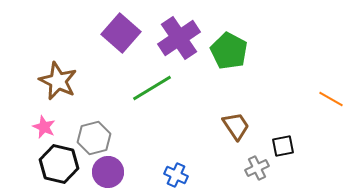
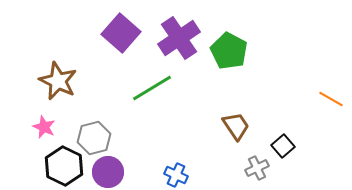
black square: rotated 30 degrees counterclockwise
black hexagon: moved 5 px right, 2 px down; rotated 12 degrees clockwise
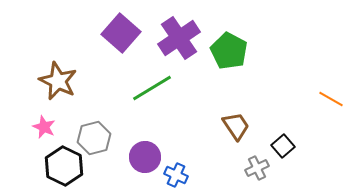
purple circle: moved 37 px right, 15 px up
